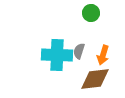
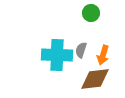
gray semicircle: moved 2 px right, 1 px up
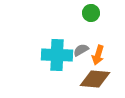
gray semicircle: rotated 42 degrees clockwise
orange arrow: moved 5 px left
brown diamond: rotated 12 degrees clockwise
